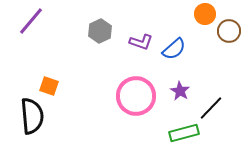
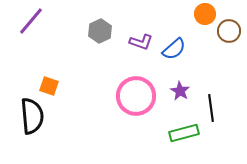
black line: rotated 52 degrees counterclockwise
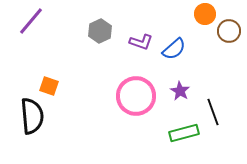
black line: moved 2 px right, 4 px down; rotated 12 degrees counterclockwise
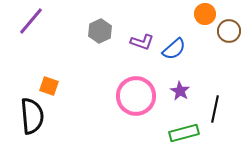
purple L-shape: moved 1 px right
black line: moved 2 px right, 3 px up; rotated 32 degrees clockwise
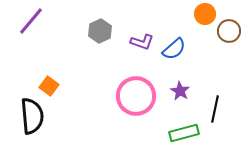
orange square: rotated 18 degrees clockwise
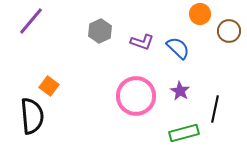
orange circle: moved 5 px left
blue semicircle: moved 4 px right, 1 px up; rotated 95 degrees counterclockwise
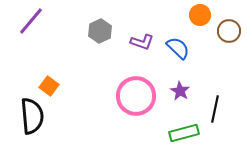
orange circle: moved 1 px down
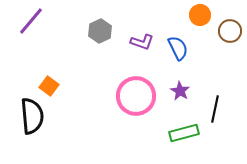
brown circle: moved 1 px right
blue semicircle: rotated 20 degrees clockwise
